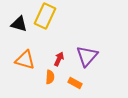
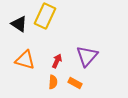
black triangle: rotated 18 degrees clockwise
red arrow: moved 2 px left, 2 px down
orange semicircle: moved 3 px right, 5 px down
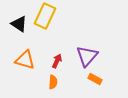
orange rectangle: moved 20 px right, 4 px up
